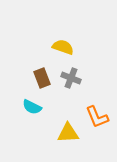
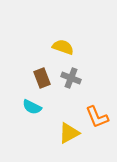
yellow triangle: moved 1 px right; rotated 25 degrees counterclockwise
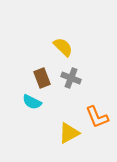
yellow semicircle: rotated 25 degrees clockwise
cyan semicircle: moved 5 px up
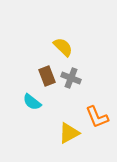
brown rectangle: moved 5 px right, 2 px up
cyan semicircle: rotated 12 degrees clockwise
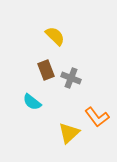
yellow semicircle: moved 8 px left, 11 px up
brown rectangle: moved 1 px left, 6 px up
orange L-shape: rotated 15 degrees counterclockwise
yellow triangle: rotated 15 degrees counterclockwise
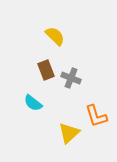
cyan semicircle: moved 1 px right, 1 px down
orange L-shape: moved 1 px left, 1 px up; rotated 20 degrees clockwise
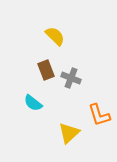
orange L-shape: moved 3 px right, 1 px up
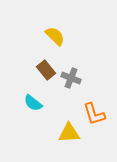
brown rectangle: rotated 18 degrees counterclockwise
orange L-shape: moved 5 px left, 1 px up
yellow triangle: rotated 40 degrees clockwise
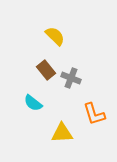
yellow triangle: moved 7 px left
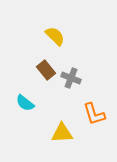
cyan semicircle: moved 8 px left
